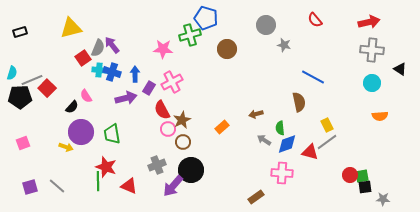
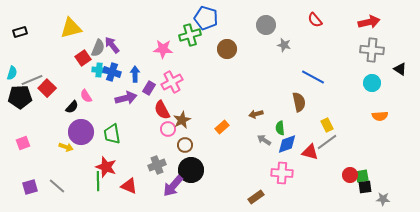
brown circle at (183, 142): moved 2 px right, 3 px down
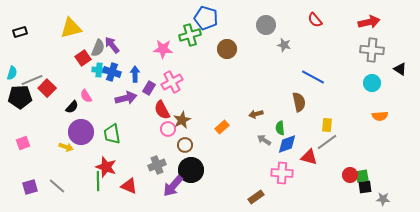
yellow rectangle at (327, 125): rotated 32 degrees clockwise
red triangle at (310, 152): moved 1 px left, 5 px down
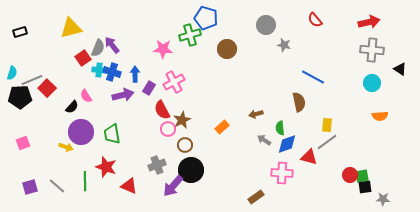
pink cross at (172, 82): moved 2 px right
purple arrow at (126, 98): moved 3 px left, 3 px up
green line at (98, 181): moved 13 px left
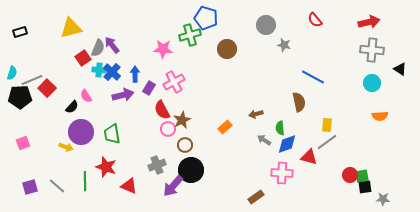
blue cross at (112, 72): rotated 24 degrees clockwise
orange rectangle at (222, 127): moved 3 px right
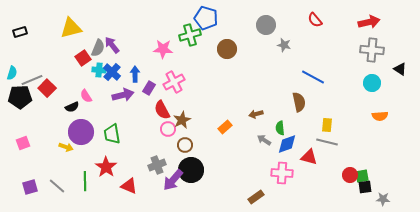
black semicircle at (72, 107): rotated 24 degrees clockwise
gray line at (327, 142): rotated 50 degrees clockwise
red star at (106, 167): rotated 15 degrees clockwise
purple arrow at (173, 186): moved 6 px up
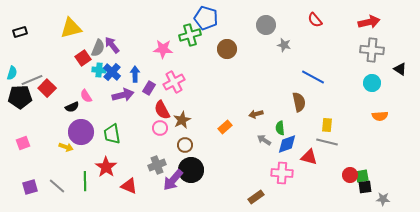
pink circle at (168, 129): moved 8 px left, 1 px up
